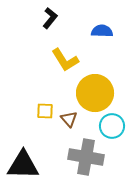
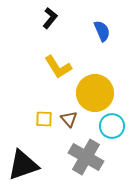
blue semicircle: rotated 65 degrees clockwise
yellow L-shape: moved 7 px left, 7 px down
yellow square: moved 1 px left, 8 px down
gray cross: rotated 20 degrees clockwise
black triangle: rotated 20 degrees counterclockwise
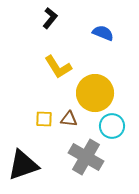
blue semicircle: moved 1 px right, 2 px down; rotated 45 degrees counterclockwise
brown triangle: rotated 42 degrees counterclockwise
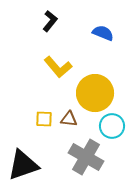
black L-shape: moved 3 px down
yellow L-shape: rotated 8 degrees counterclockwise
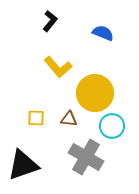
yellow square: moved 8 px left, 1 px up
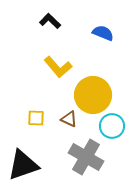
black L-shape: rotated 85 degrees counterclockwise
yellow circle: moved 2 px left, 2 px down
brown triangle: rotated 18 degrees clockwise
